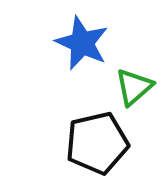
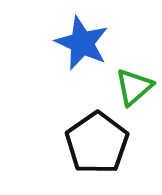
black pentagon: rotated 22 degrees counterclockwise
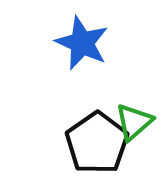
green triangle: moved 35 px down
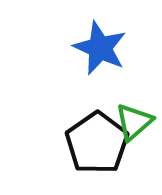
blue star: moved 18 px right, 5 px down
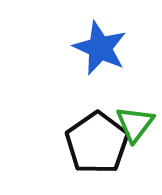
green triangle: moved 1 px right, 2 px down; rotated 12 degrees counterclockwise
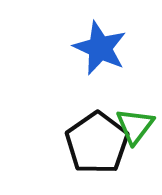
green triangle: moved 2 px down
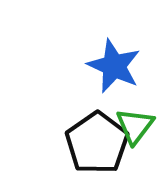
blue star: moved 14 px right, 18 px down
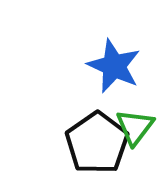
green triangle: moved 1 px down
